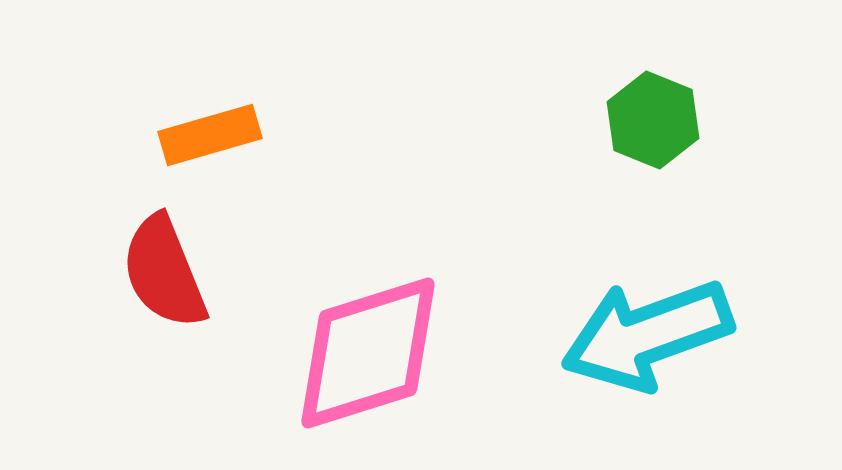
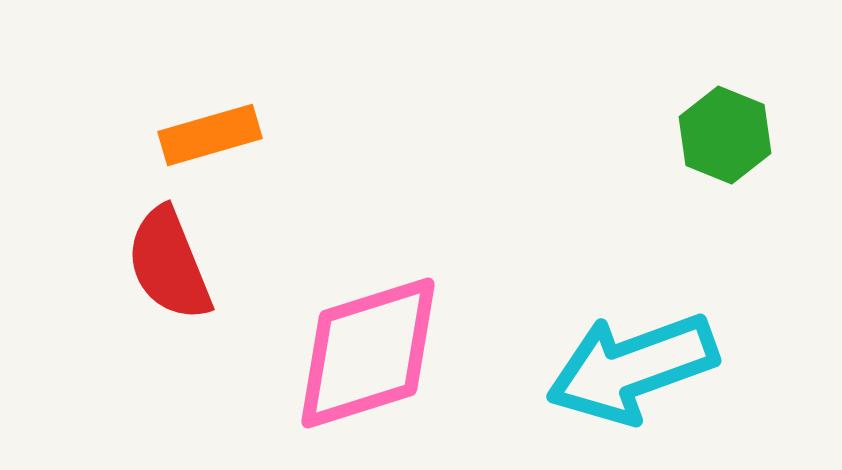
green hexagon: moved 72 px right, 15 px down
red semicircle: moved 5 px right, 8 px up
cyan arrow: moved 15 px left, 33 px down
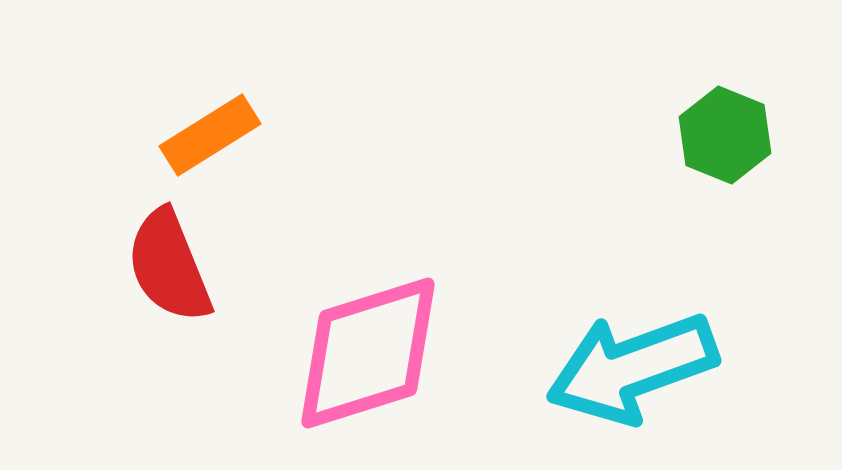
orange rectangle: rotated 16 degrees counterclockwise
red semicircle: moved 2 px down
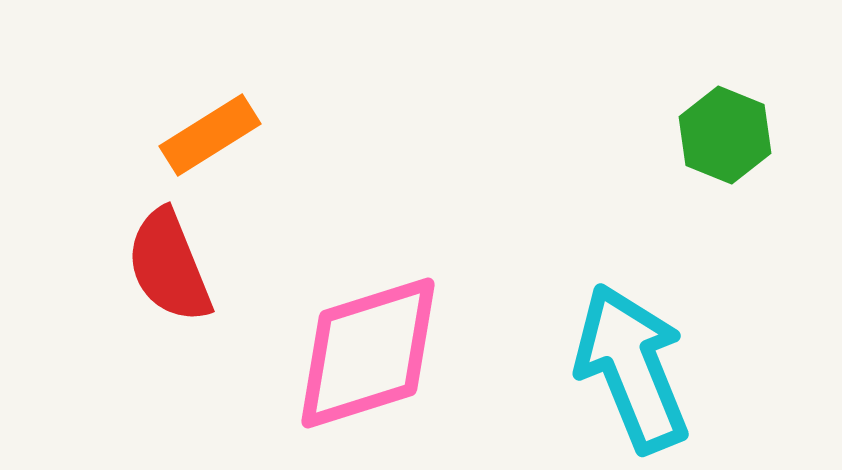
cyan arrow: rotated 88 degrees clockwise
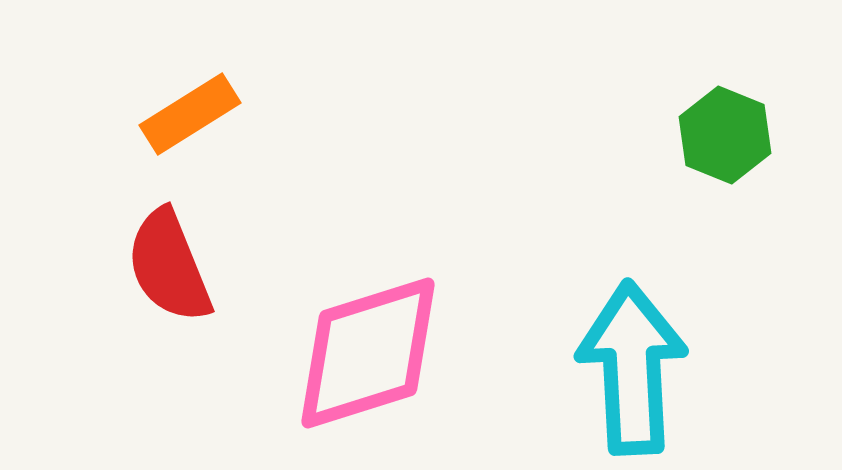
orange rectangle: moved 20 px left, 21 px up
cyan arrow: rotated 19 degrees clockwise
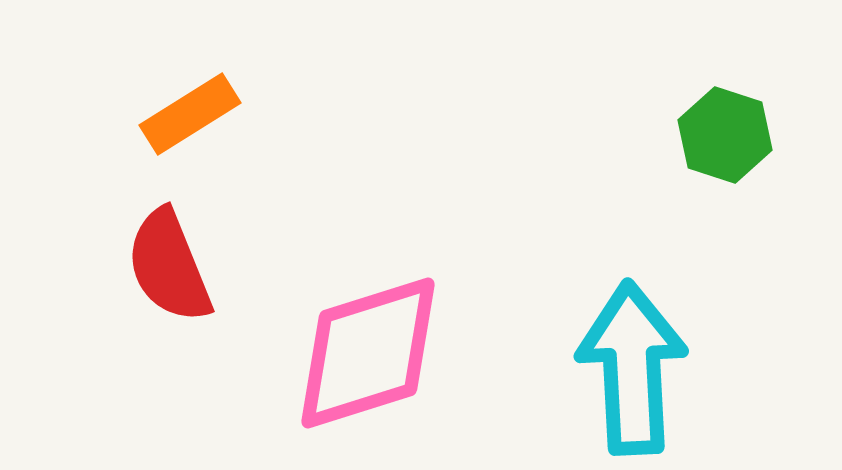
green hexagon: rotated 4 degrees counterclockwise
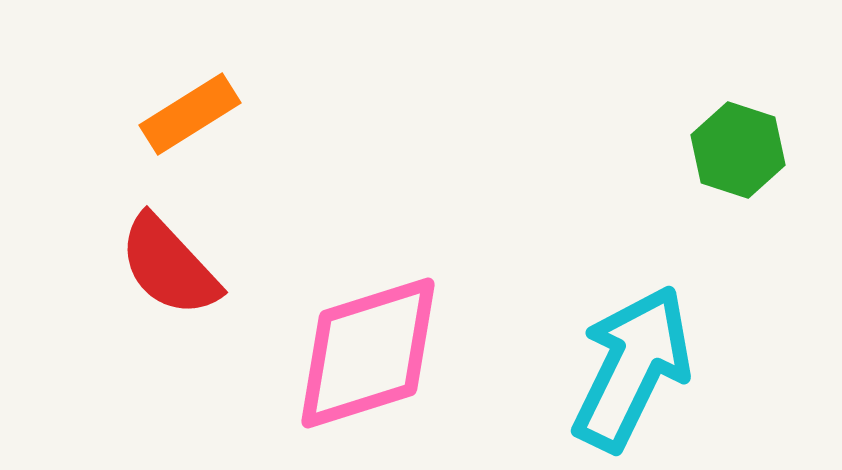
green hexagon: moved 13 px right, 15 px down
red semicircle: rotated 21 degrees counterclockwise
cyan arrow: rotated 29 degrees clockwise
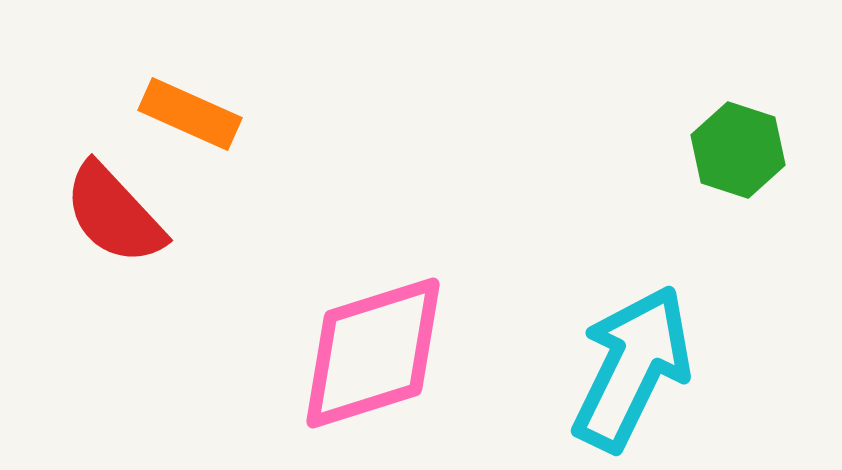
orange rectangle: rotated 56 degrees clockwise
red semicircle: moved 55 px left, 52 px up
pink diamond: moved 5 px right
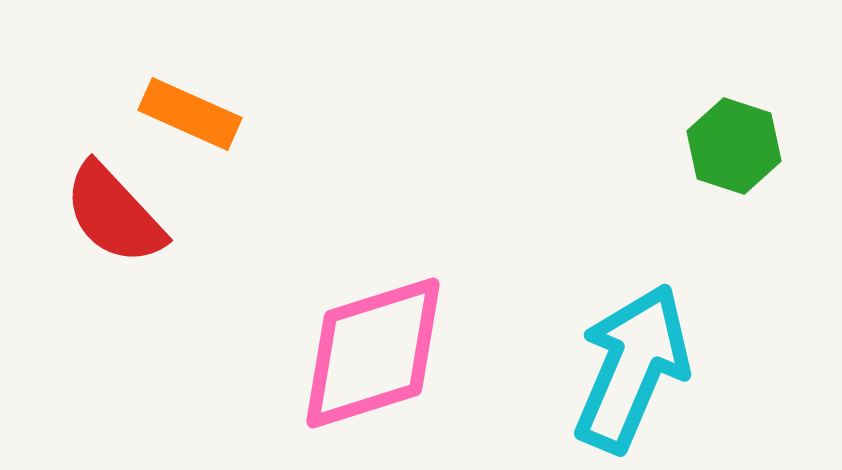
green hexagon: moved 4 px left, 4 px up
cyan arrow: rotated 3 degrees counterclockwise
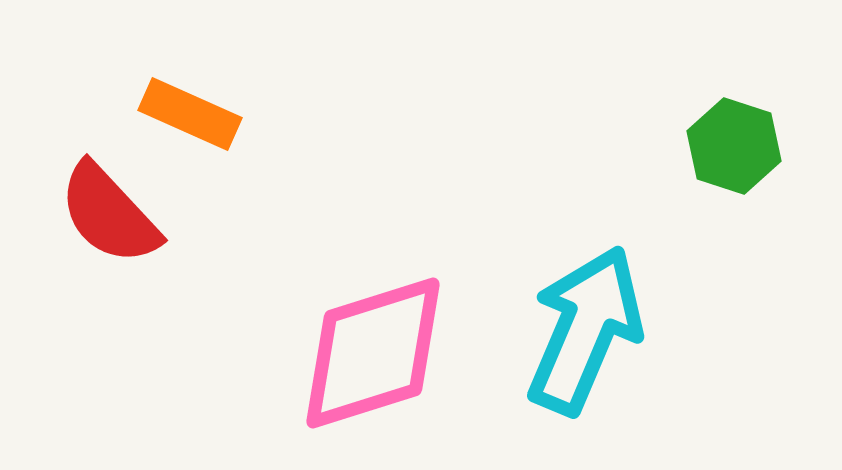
red semicircle: moved 5 px left
cyan arrow: moved 47 px left, 38 px up
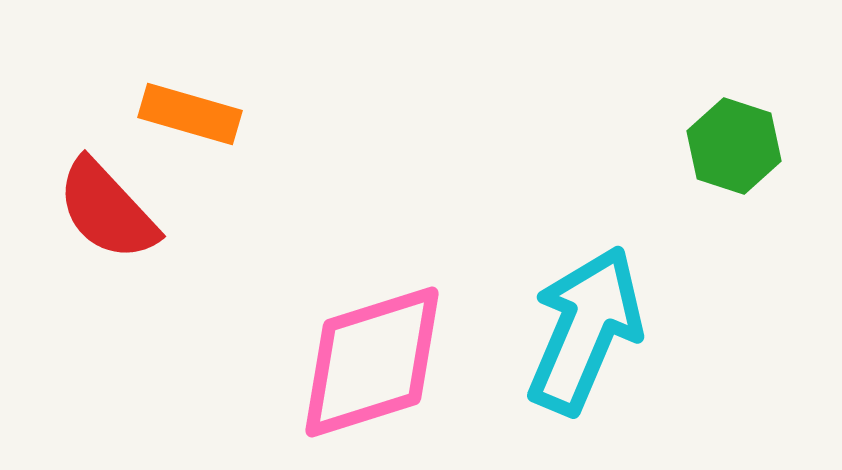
orange rectangle: rotated 8 degrees counterclockwise
red semicircle: moved 2 px left, 4 px up
pink diamond: moved 1 px left, 9 px down
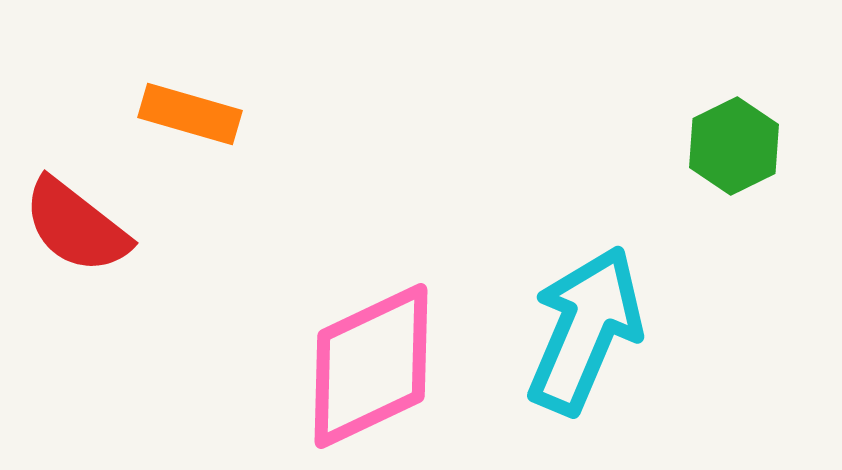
green hexagon: rotated 16 degrees clockwise
red semicircle: moved 31 px left, 16 px down; rotated 9 degrees counterclockwise
pink diamond: moved 1 px left, 4 px down; rotated 8 degrees counterclockwise
